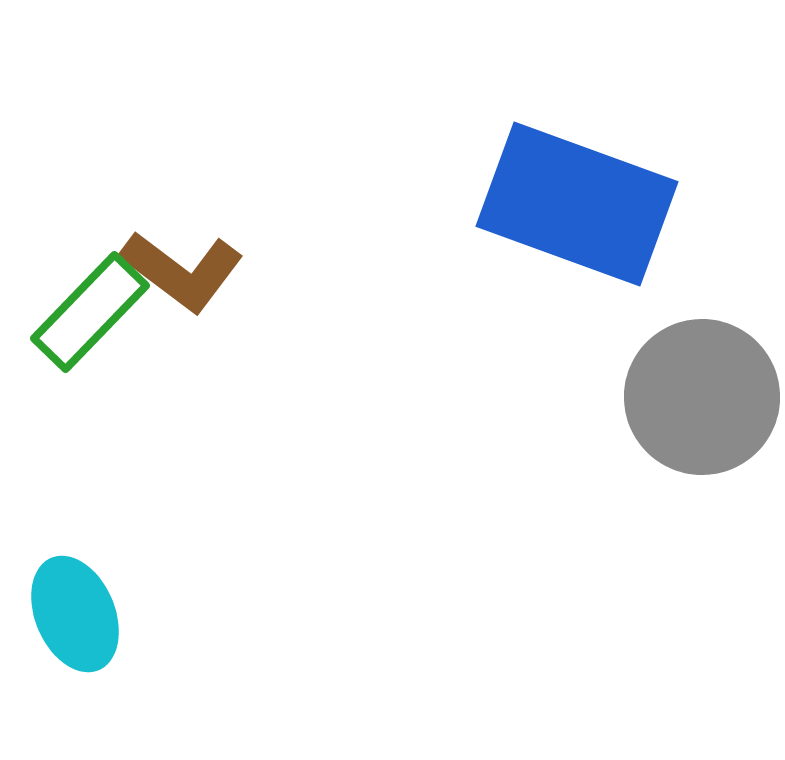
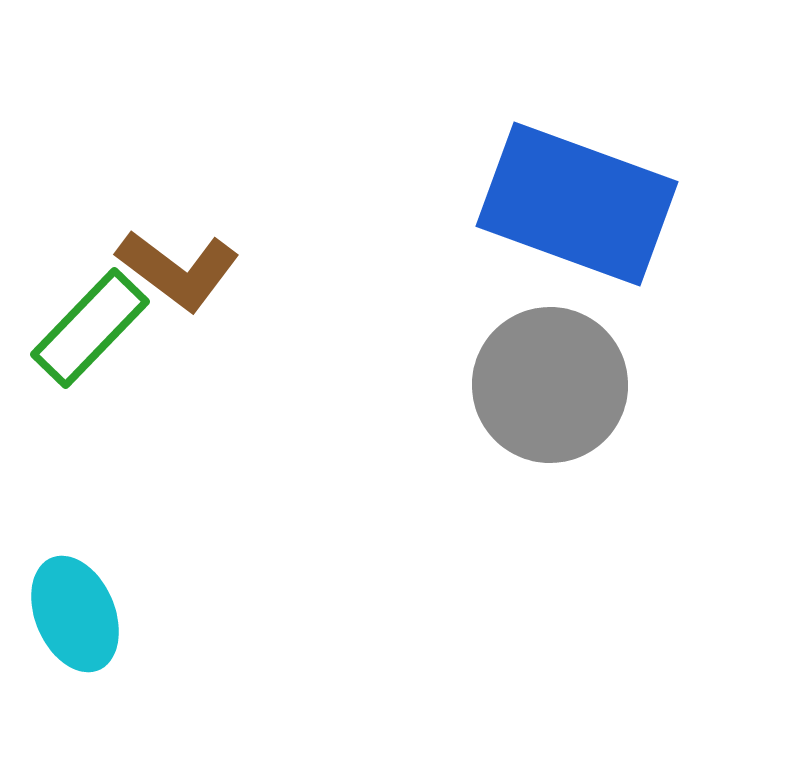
brown L-shape: moved 4 px left, 1 px up
green rectangle: moved 16 px down
gray circle: moved 152 px left, 12 px up
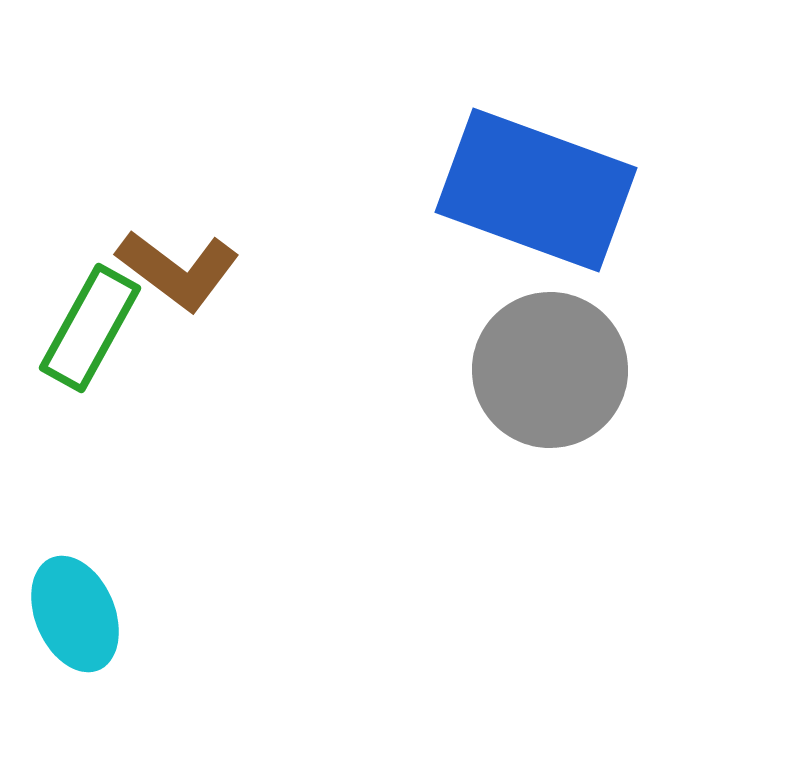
blue rectangle: moved 41 px left, 14 px up
green rectangle: rotated 15 degrees counterclockwise
gray circle: moved 15 px up
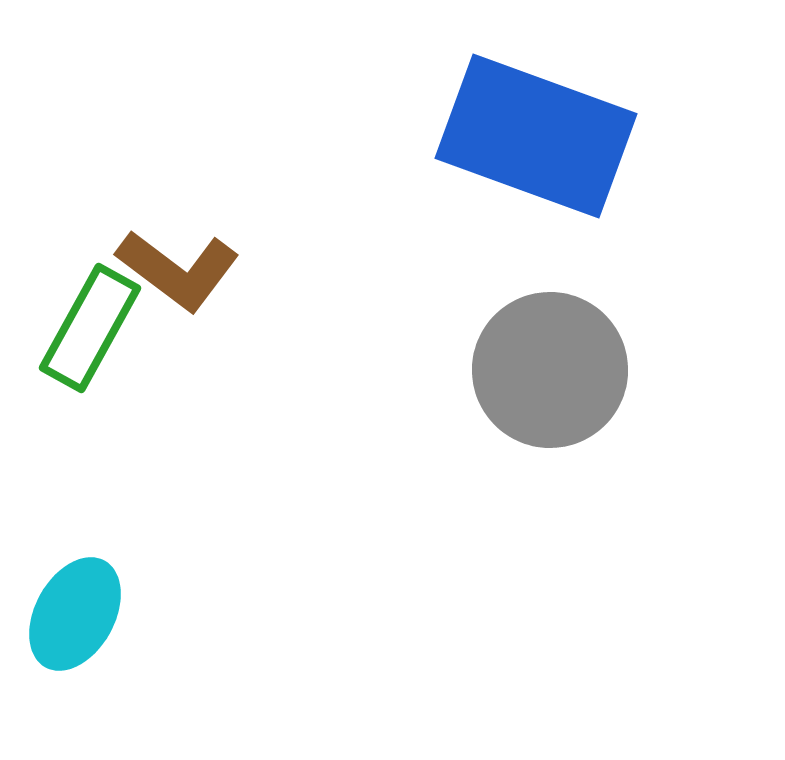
blue rectangle: moved 54 px up
cyan ellipse: rotated 52 degrees clockwise
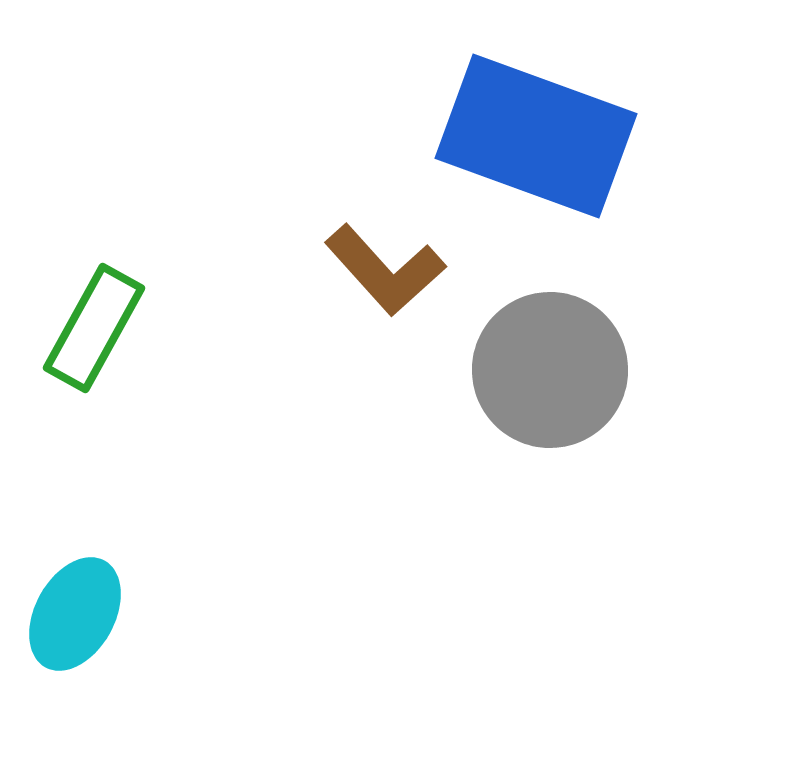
brown L-shape: moved 207 px right; rotated 11 degrees clockwise
green rectangle: moved 4 px right
